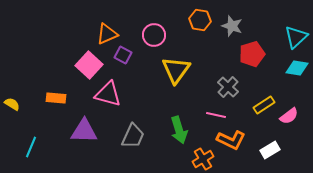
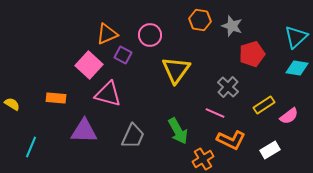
pink circle: moved 4 px left
pink line: moved 1 px left, 2 px up; rotated 12 degrees clockwise
green arrow: moved 1 px left, 1 px down; rotated 12 degrees counterclockwise
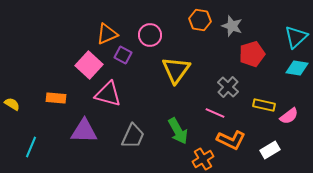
yellow rectangle: rotated 45 degrees clockwise
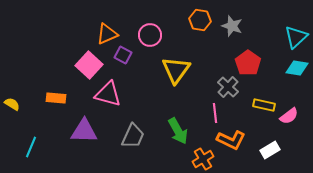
red pentagon: moved 4 px left, 9 px down; rotated 20 degrees counterclockwise
pink line: rotated 60 degrees clockwise
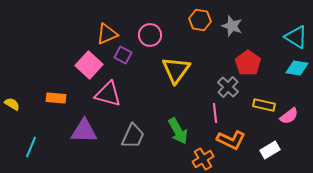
cyan triangle: rotated 45 degrees counterclockwise
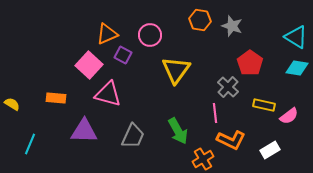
red pentagon: moved 2 px right
cyan line: moved 1 px left, 3 px up
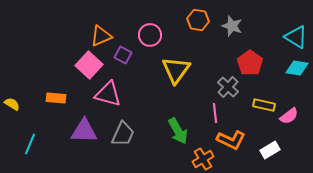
orange hexagon: moved 2 px left
orange triangle: moved 6 px left, 2 px down
gray trapezoid: moved 10 px left, 2 px up
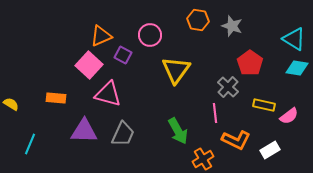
cyan triangle: moved 2 px left, 2 px down
yellow semicircle: moved 1 px left
orange L-shape: moved 5 px right
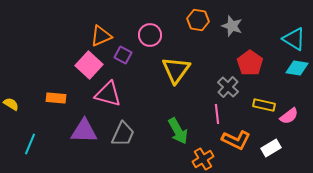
pink line: moved 2 px right, 1 px down
white rectangle: moved 1 px right, 2 px up
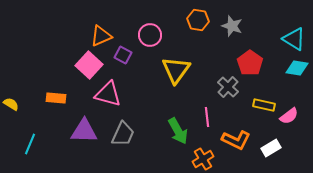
pink line: moved 10 px left, 3 px down
